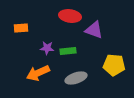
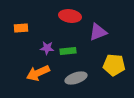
purple triangle: moved 4 px right, 2 px down; rotated 42 degrees counterclockwise
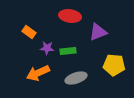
orange rectangle: moved 8 px right, 4 px down; rotated 40 degrees clockwise
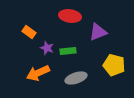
purple star: rotated 16 degrees clockwise
yellow pentagon: rotated 10 degrees clockwise
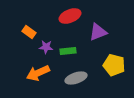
red ellipse: rotated 30 degrees counterclockwise
purple star: moved 1 px left, 1 px up; rotated 16 degrees counterclockwise
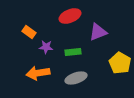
green rectangle: moved 5 px right, 1 px down
yellow pentagon: moved 6 px right, 2 px up; rotated 15 degrees clockwise
orange arrow: rotated 15 degrees clockwise
